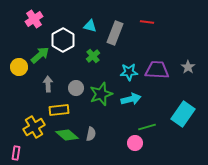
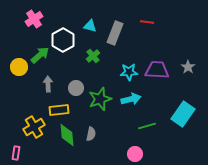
green star: moved 1 px left, 5 px down
green line: moved 1 px up
green diamond: rotated 45 degrees clockwise
pink circle: moved 11 px down
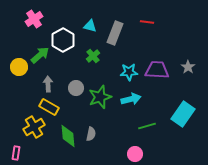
green star: moved 2 px up
yellow rectangle: moved 10 px left, 3 px up; rotated 36 degrees clockwise
green diamond: moved 1 px right, 1 px down
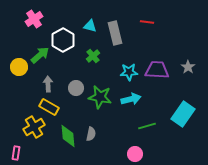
gray rectangle: rotated 35 degrees counterclockwise
green star: rotated 30 degrees clockwise
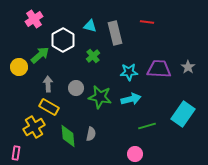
purple trapezoid: moved 2 px right, 1 px up
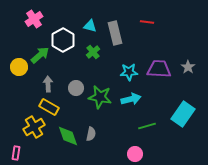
green cross: moved 4 px up
green diamond: rotated 15 degrees counterclockwise
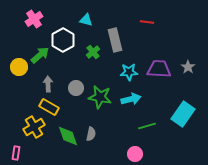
cyan triangle: moved 4 px left, 6 px up
gray rectangle: moved 7 px down
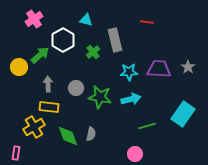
yellow rectangle: rotated 24 degrees counterclockwise
